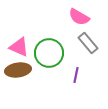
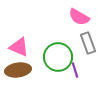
gray rectangle: rotated 20 degrees clockwise
green circle: moved 9 px right, 4 px down
purple line: moved 1 px left, 5 px up; rotated 28 degrees counterclockwise
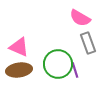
pink semicircle: moved 1 px right, 1 px down
green circle: moved 7 px down
brown ellipse: moved 1 px right
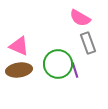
pink triangle: moved 1 px up
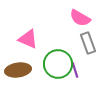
pink triangle: moved 9 px right, 7 px up
brown ellipse: moved 1 px left
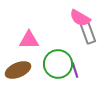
pink triangle: moved 1 px right, 1 px down; rotated 25 degrees counterclockwise
gray rectangle: moved 10 px up
brown ellipse: rotated 15 degrees counterclockwise
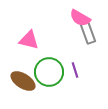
pink triangle: rotated 15 degrees clockwise
green circle: moved 9 px left, 8 px down
brown ellipse: moved 5 px right, 11 px down; rotated 55 degrees clockwise
